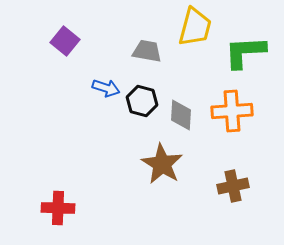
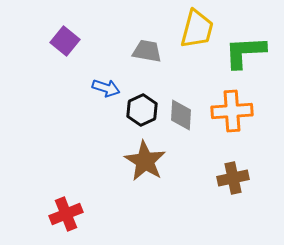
yellow trapezoid: moved 2 px right, 2 px down
black hexagon: moved 9 px down; rotated 20 degrees clockwise
brown star: moved 17 px left, 3 px up
brown cross: moved 8 px up
red cross: moved 8 px right, 6 px down; rotated 24 degrees counterclockwise
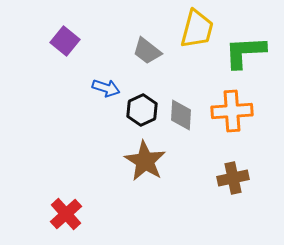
gray trapezoid: rotated 152 degrees counterclockwise
red cross: rotated 20 degrees counterclockwise
